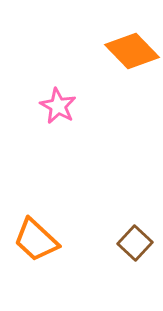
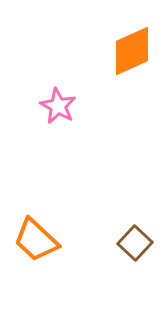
orange diamond: rotated 70 degrees counterclockwise
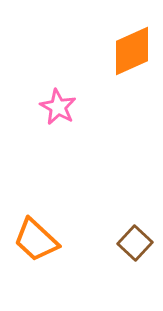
pink star: moved 1 px down
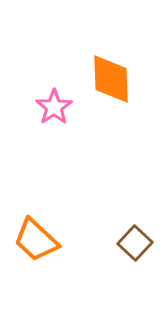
orange diamond: moved 21 px left, 28 px down; rotated 68 degrees counterclockwise
pink star: moved 4 px left; rotated 9 degrees clockwise
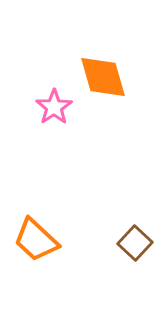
orange diamond: moved 8 px left, 2 px up; rotated 14 degrees counterclockwise
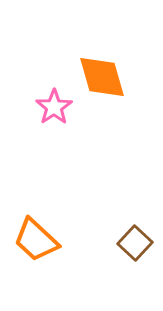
orange diamond: moved 1 px left
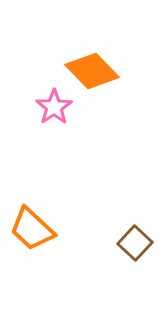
orange diamond: moved 10 px left, 6 px up; rotated 28 degrees counterclockwise
orange trapezoid: moved 4 px left, 11 px up
